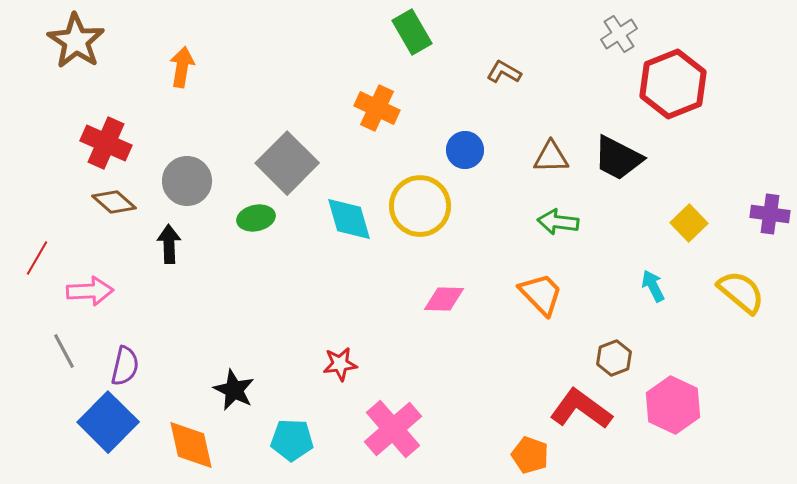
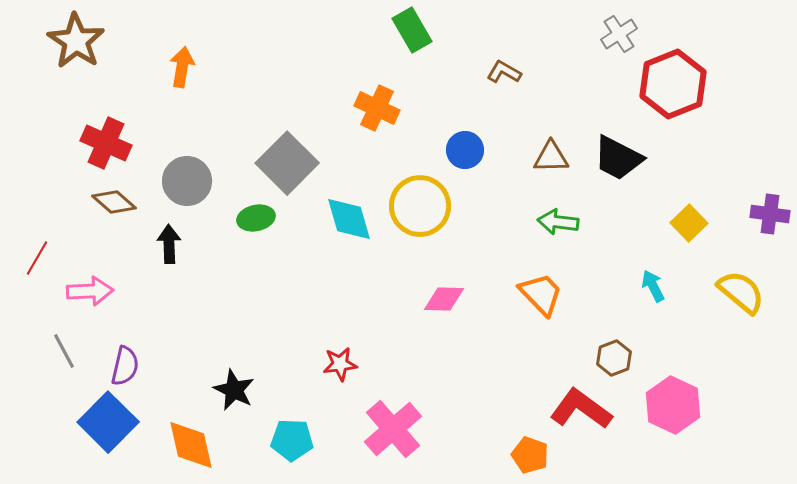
green rectangle: moved 2 px up
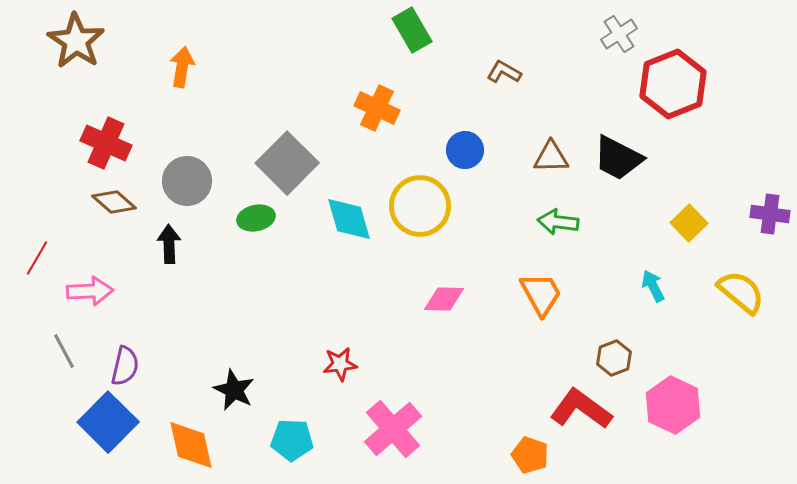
orange trapezoid: rotated 15 degrees clockwise
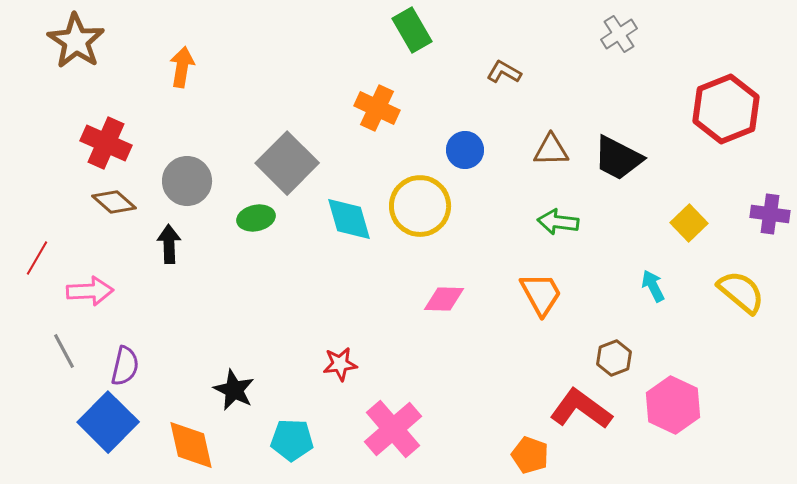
red hexagon: moved 53 px right, 25 px down
brown triangle: moved 7 px up
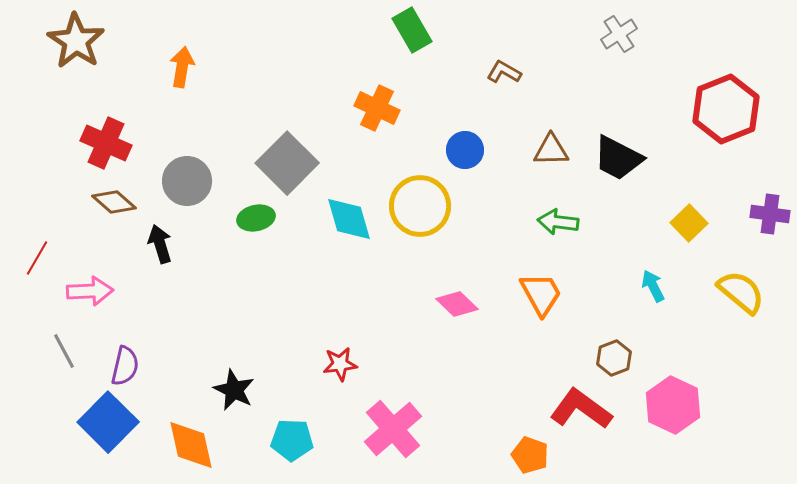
black arrow: moved 9 px left; rotated 15 degrees counterclockwise
pink diamond: moved 13 px right, 5 px down; rotated 42 degrees clockwise
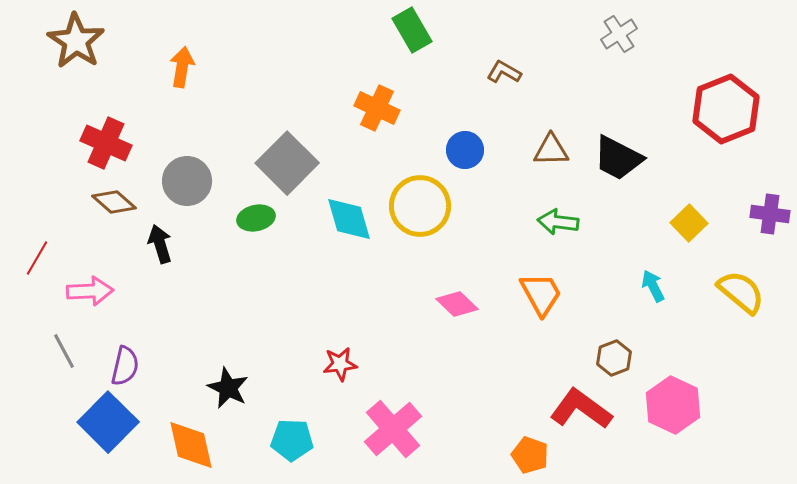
black star: moved 6 px left, 2 px up
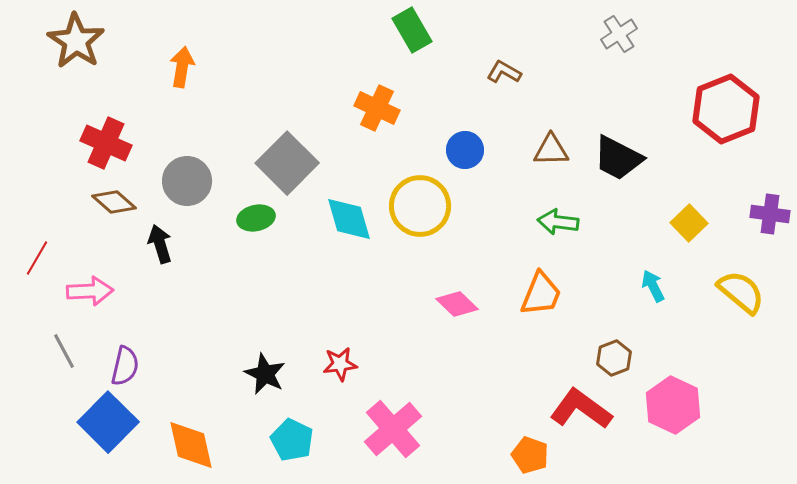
orange trapezoid: rotated 51 degrees clockwise
black star: moved 37 px right, 14 px up
cyan pentagon: rotated 24 degrees clockwise
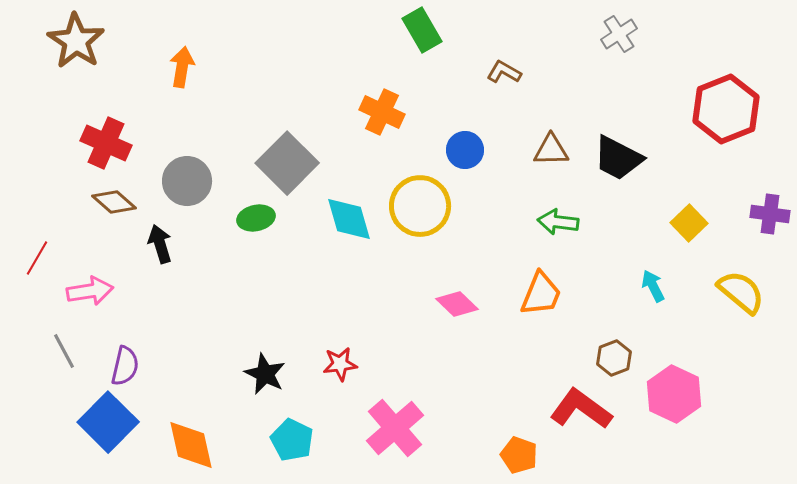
green rectangle: moved 10 px right
orange cross: moved 5 px right, 4 px down
pink arrow: rotated 6 degrees counterclockwise
pink hexagon: moved 1 px right, 11 px up
pink cross: moved 2 px right, 1 px up
orange pentagon: moved 11 px left
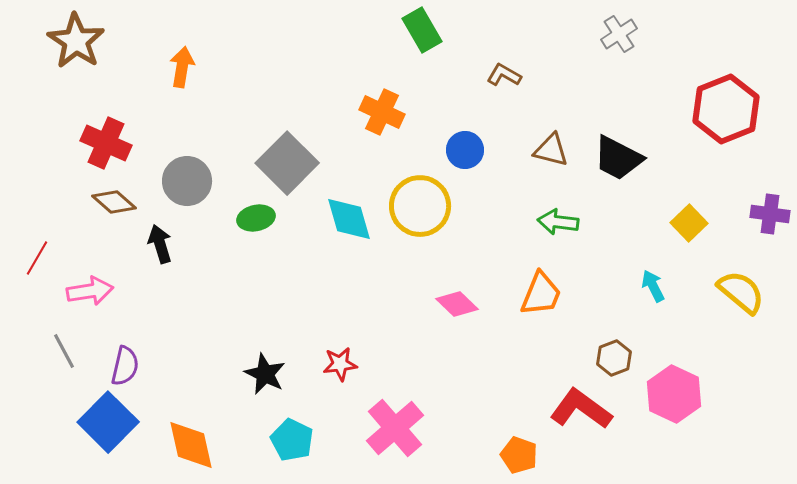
brown L-shape: moved 3 px down
brown triangle: rotated 15 degrees clockwise
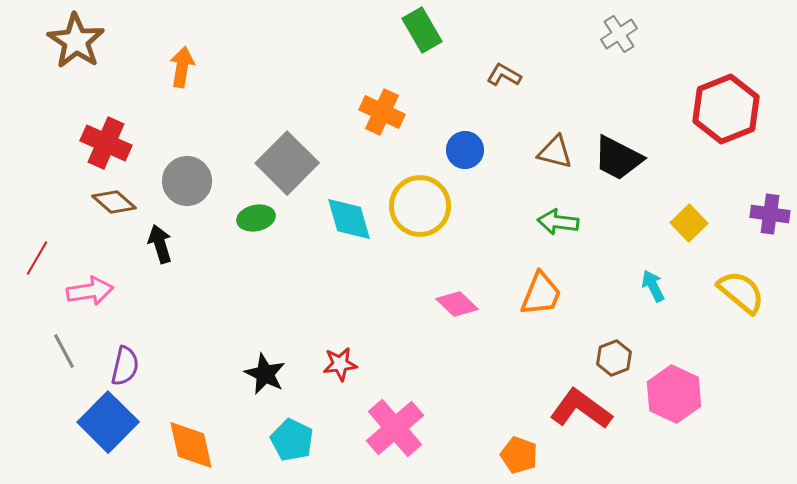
brown triangle: moved 4 px right, 2 px down
